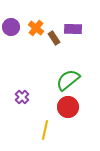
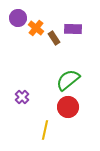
purple circle: moved 7 px right, 9 px up
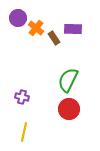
green semicircle: rotated 25 degrees counterclockwise
purple cross: rotated 32 degrees counterclockwise
red circle: moved 1 px right, 2 px down
yellow line: moved 21 px left, 2 px down
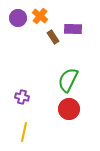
orange cross: moved 4 px right, 12 px up
brown rectangle: moved 1 px left, 1 px up
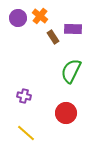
green semicircle: moved 3 px right, 9 px up
purple cross: moved 2 px right, 1 px up
red circle: moved 3 px left, 4 px down
yellow line: moved 2 px right, 1 px down; rotated 60 degrees counterclockwise
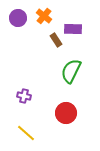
orange cross: moved 4 px right
brown rectangle: moved 3 px right, 3 px down
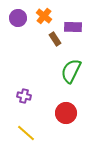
purple rectangle: moved 2 px up
brown rectangle: moved 1 px left, 1 px up
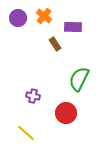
brown rectangle: moved 5 px down
green semicircle: moved 8 px right, 8 px down
purple cross: moved 9 px right
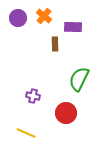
brown rectangle: rotated 32 degrees clockwise
yellow line: rotated 18 degrees counterclockwise
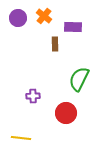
purple cross: rotated 16 degrees counterclockwise
yellow line: moved 5 px left, 5 px down; rotated 18 degrees counterclockwise
